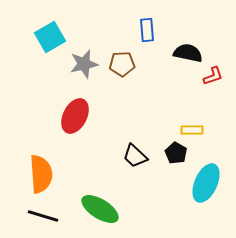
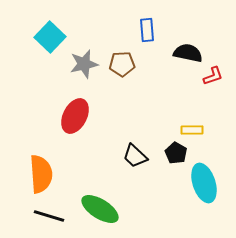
cyan square: rotated 16 degrees counterclockwise
cyan ellipse: moved 2 px left; rotated 42 degrees counterclockwise
black line: moved 6 px right
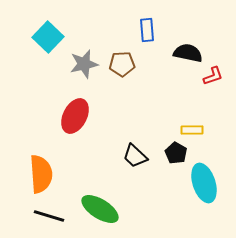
cyan square: moved 2 px left
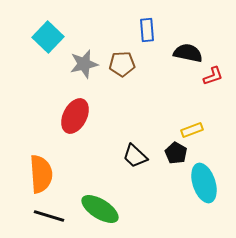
yellow rectangle: rotated 20 degrees counterclockwise
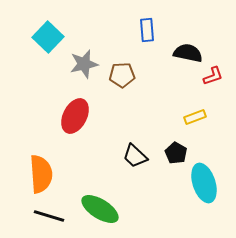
brown pentagon: moved 11 px down
yellow rectangle: moved 3 px right, 13 px up
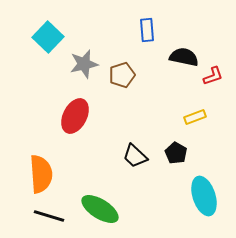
black semicircle: moved 4 px left, 4 px down
brown pentagon: rotated 15 degrees counterclockwise
cyan ellipse: moved 13 px down
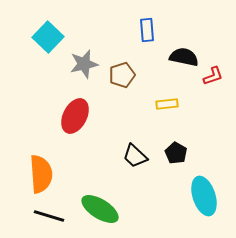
yellow rectangle: moved 28 px left, 13 px up; rotated 15 degrees clockwise
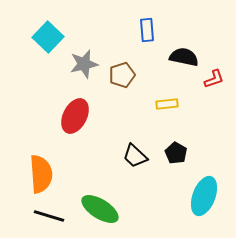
red L-shape: moved 1 px right, 3 px down
cyan ellipse: rotated 39 degrees clockwise
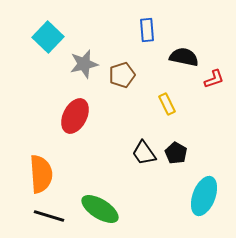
yellow rectangle: rotated 70 degrees clockwise
black trapezoid: moved 9 px right, 3 px up; rotated 12 degrees clockwise
